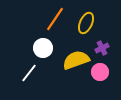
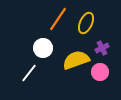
orange line: moved 3 px right
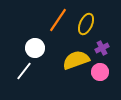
orange line: moved 1 px down
yellow ellipse: moved 1 px down
white circle: moved 8 px left
white line: moved 5 px left, 2 px up
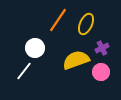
pink circle: moved 1 px right
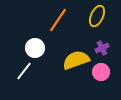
yellow ellipse: moved 11 px right, 8 px up
